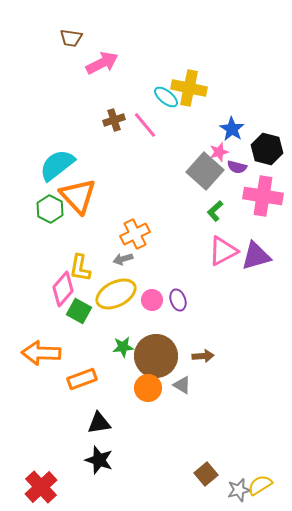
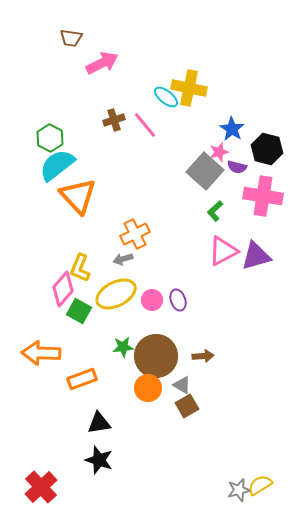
green hexagon: moved 71 px up
yellow L-shape: rotated 12 degrees clockwise
brown square: moved 19 px left, 68 px up; rotated 10 degrees clockwise
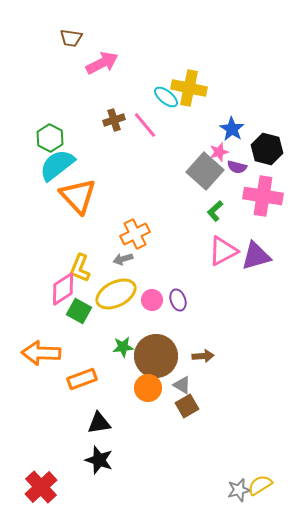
pink diamond: rotated 16 degrees clockwise
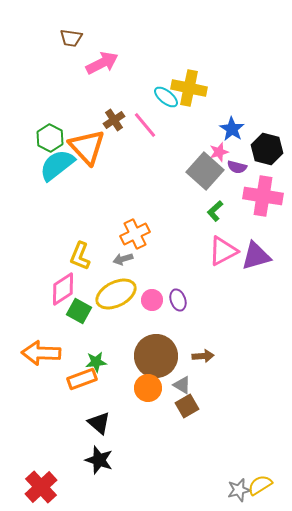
brown cross: rotated 15 degrees counterclockwise
orange triangle: moved 9 px right, 49 px up
yellow L-shape: moved 12 px up
green star: moved 27 px left, 15 px down
black triangle: rotated 50 degrees clockwise
